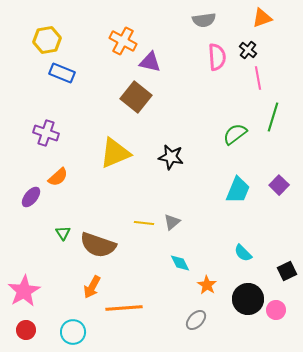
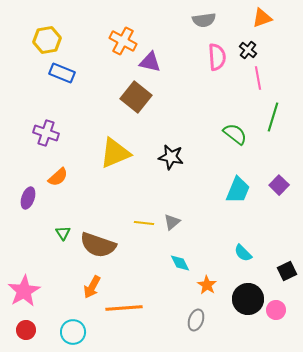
green semicircle: rotated 75 degrees clockwise
purple ellipse: moved 3 px left, 1 px down; rotated 20 degrees counterclockwise
gray ellipse: rotated 25 degrees counterclockwise
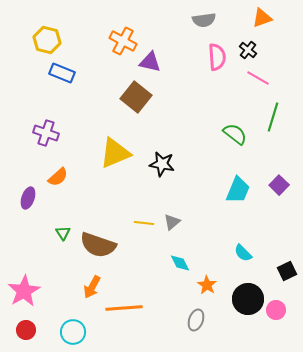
yellow hexagon: rotated 24 degrees clockwise
pink line: rotated 50 degrees counterclockwise
black star: moved 9 px left, 7 px down
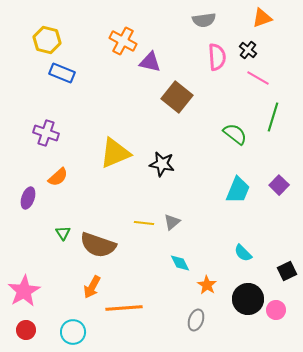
brown square: moved 41 px right
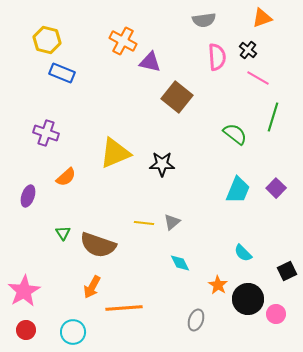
black star: rotated 10 degrees counterclockwise
orange semicircle: moved 8 px right
purple square: moved 3 px left, 3 px down
purple ellipse: moved 2 px up
orange star: moved 11 px right
pink circle: moved 4 px down
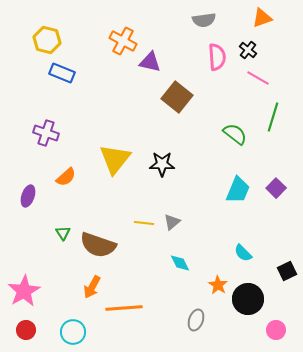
yellow triangle: moved 6 px down; rotated 28 degrees counterclockwise
pink circle: moved 16 px down
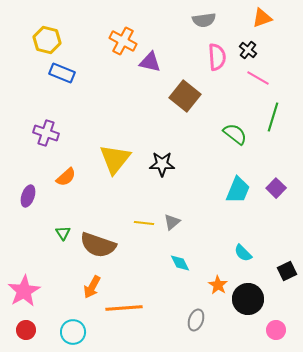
brown square: moved 8 px right, 1 px up
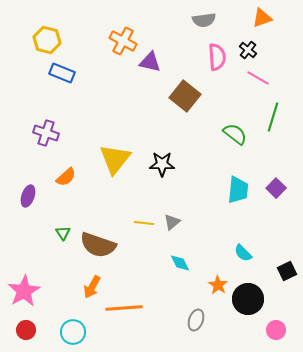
cyan trapezoid: rotated 16 degrees counterclockwise
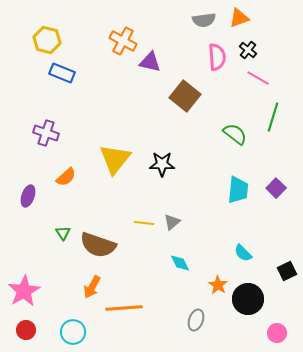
orange triangle: moved 23 px left
pink circle: moved 1 px right, 3 px down
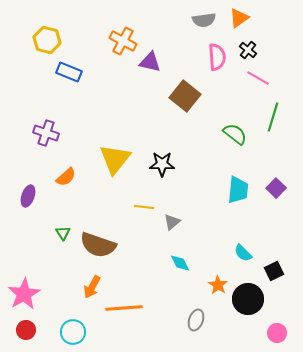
orange triangle: rotated 15 degrees counterclockwise
blue rectangle: moved 7 px right, 1 px up
yellow line: moved 16 px up
black square: moved 13 px left
pink star: moved 3 px down
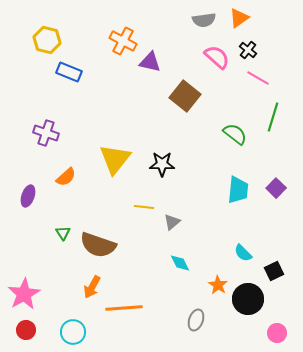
pink semicircle: rotated 44 degrees counterclockwise
